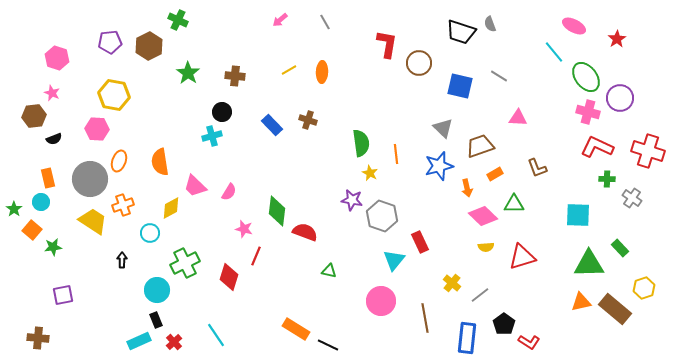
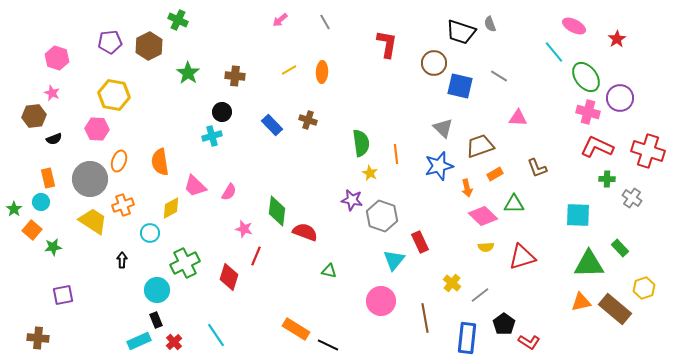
brown circle at (419, 63): moved 15 px right
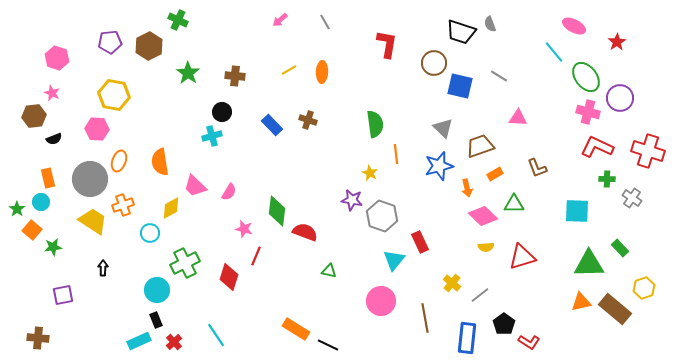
red star at (617, 39): moved 3 px down
green semicircle at (361, 143): moved 14 px right, 19 px up
green star at (14, 209): moved 3 px right
cyan square at (578, 215): moved 1 px left, 4 px up
black arrow at (122, 260): moved 19 px left, 8 px down
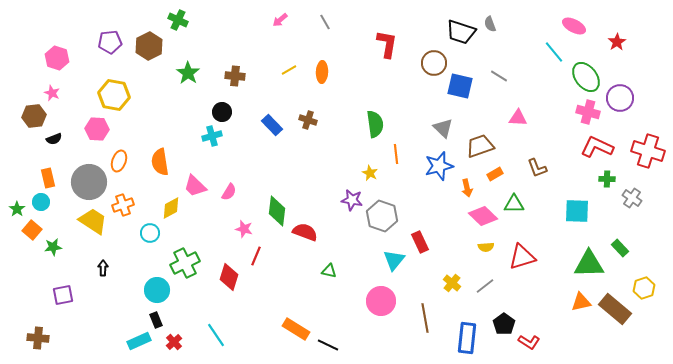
gray circle at (90, 179): moved 1 px left, 3 px down
gray line at (480, 295): moved 5 px right, 9 px up
